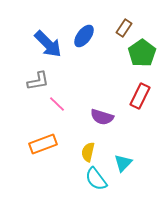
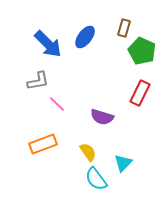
brown rectangle: rotated 18 degrees counterclockwise
blue ellipse: moved 1 px right, 1 px down
green pentagon: moved 2 px up; rotated 12 degrees counterclockwise
red rectangle: moved 3 px up
yellow semicircle: rotated 132 degrees clockwise
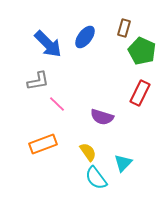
cyan semicircle: moved 1 px up
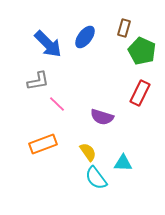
cyan triangle: rotated 48 degrees clockwise
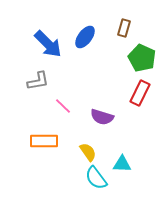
green pentagon: moved 7 px down
pink line: moved 6 px right, 2 px down
orange rectangle: moved 1 px right, 3 px up; rotated 20 degrees clockwise
cyan triangle: moved 1 px left, 1 px down
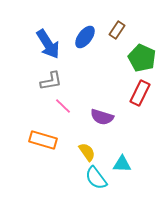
brown rectangle: moved 7 px left, 2 px down; rotated 18 degrees clockwise
blue arrow: rotated 12 degrees clockwise
gray L-shape: moved 13 px right
orange rectangle: moved 1 px left, 1 px up; rotated 16 degrees clockwise
yellow semicircle: moved 1 px left
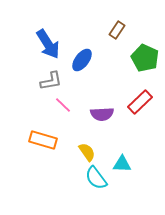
blue ellipse: moved 3 px left, 23 px down
green pentagon: moved 3 px right
red rectangle: moved 9 px down; rotated 20 degrees clockwise
pink line: moved 1 px up
purple semicircle: moved 3 px up; rotated 20 degrees counterclockwise
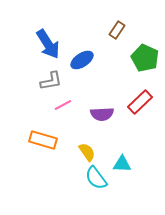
blue ellipse: rotated 20 degrees clockwise
pink line: rotated 72 degrees counterclockwise
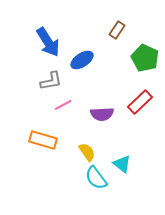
blue arrow: moved 2 px up
cyan triangle: rotated 36 degrees clockwise
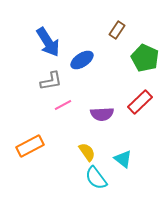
orange rectangle: moved 13 px left, 6 px down; rotated 44 degrees counterclockwise
cyan triangle: moved 1 px right, 5 px up
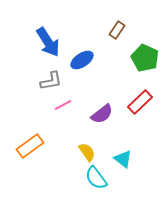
purple semicircle: rotated 35 degrees counterclockwise
orange rectangle: rotated 8 degrees counterclockwise
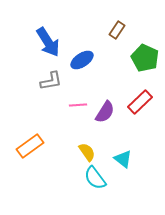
pink line: moved 15 px right; rotated 24 degrees clockwise
purple semicircle: moved 3 px right, 2 px up; rotated 20 degrees counterclockwise
cyan semicircle: moved 1 px left
